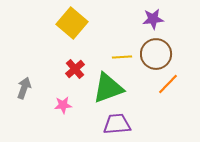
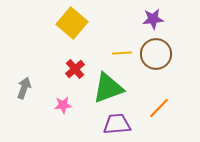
yellow line: moved 4 px up
orange line: moved 9 px left, 24 px down
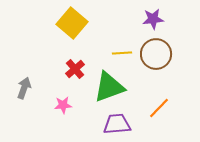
green triangle: moved 1 px right, 1 px up
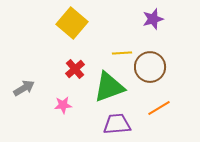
purple star: rotated 10 degrees counterclockwise
brown circle: moved 6 px left, 13 px down
gray arrow: rotated 40 degrees clockwise
orange line: rotated 15 degrees clockwise
